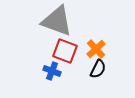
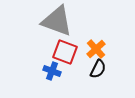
red square: moved 1 px down
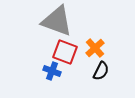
orange cross: moved 1 px left, 1 px up
black semicircle: moved 3 px right, 2 px down
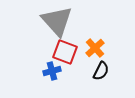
gray triangle: rotated 28 degrees clockwise
blue cross: rotated 36 degrees counterclockwise
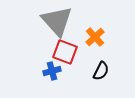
orange cross: moved 11 px up
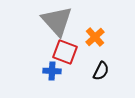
blue cross: rotated 18 degrees clockwise
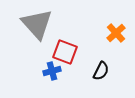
gray triangle: moved 20 px left, 3 px down
orange cross: moved 21 px right, 4 px up
blue cross: rotated 18 degrees counterclockwise
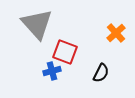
black semicircle: moved 2 px down
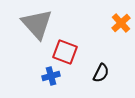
orange cross: moved 5 px right, 10 px up
blue cross: moved 1 px left, 5 px down
